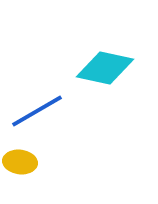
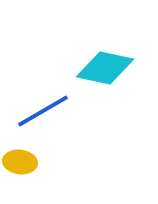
blue line: moved 6 px right
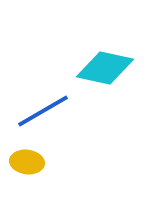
yellow ellipse: moved 7 px right
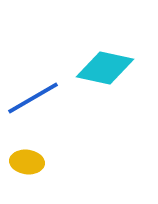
blue line: moved 10 px left, 13 px up
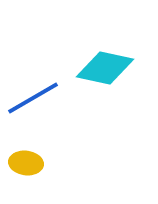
yellow ellipse: moved 1 px left, 1 px down
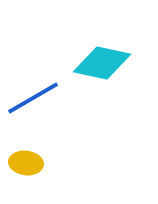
cyan diamond: moved 3 px left, 5 px up
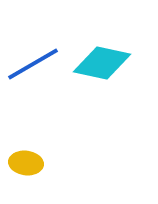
blue line: moved 34 px up
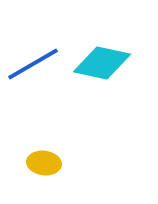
yellow ellipse: moved 18 px right
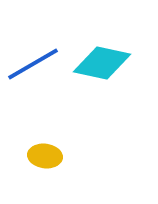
yellow ellipse: moved 1 px right, 7 px up
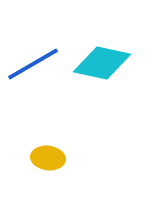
yellow ellipse: moved 3 px right, 2 px down
